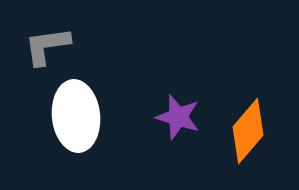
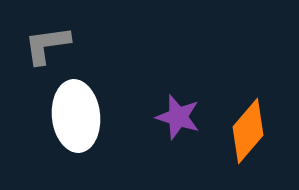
gray L-shape: moved 1 px up
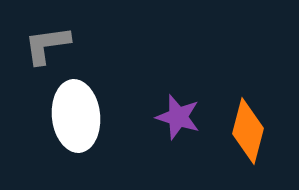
orange diamond: rotated 26 degrees counterclockwise
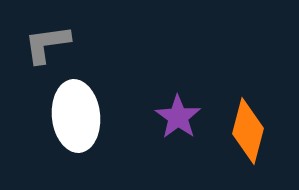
gray L-shape: moved 1 px up
purple star: rotated 18 degrees clockwise
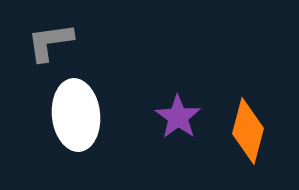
gray L-shape: moved 3 px right, 2 px up
white ellipse: moved 1 px up
